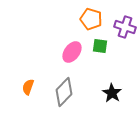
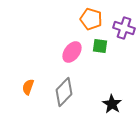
purple cross: moved 1 px left, 1 px down
black star: moved 11 px down
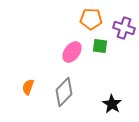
orange pentagon: rotated 15 degrees counterclockwise
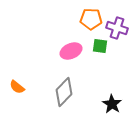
purple cross: moved 7 px left
pink ellipse: moved 1 px left, 1 px up; rotated 30 degrees clockwise
orange semicircle: moved 11 px left; rotated 70 degrees counterclockwise
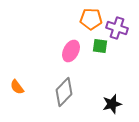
pink ellipse: rotated 40 degrees counterclockwise
orange semicircle: rotated 14 degrees clockwise
black star: rotated 24 degrees clockwise
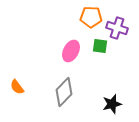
orange pentagon: moved 2 px up
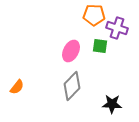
orange pentagon: moved 3 px right, 2 px up
orange semicircle: rotated 105 degrees counterclockwise
gray diamond: moved 8 px right, 6 px up
black star: rotated 18 degrees clockwise
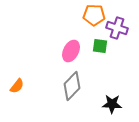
orange semicircle: moved 1 px up
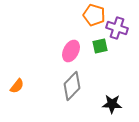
orange pentagon: rotated 15 degrees clockwise
green square: rotated 21 degrees counterclockwise
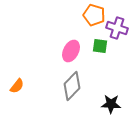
green square: rotated 21 degrees clockwise
black star: moved 1 px left
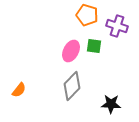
orange pentagon: moved 7 px left
purple cross: moved 2 px up
green square: moved 6 px left
orange semicircle: moved 2 px right, 4 px down
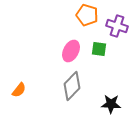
green square: moved 5 px right, 3 px down
